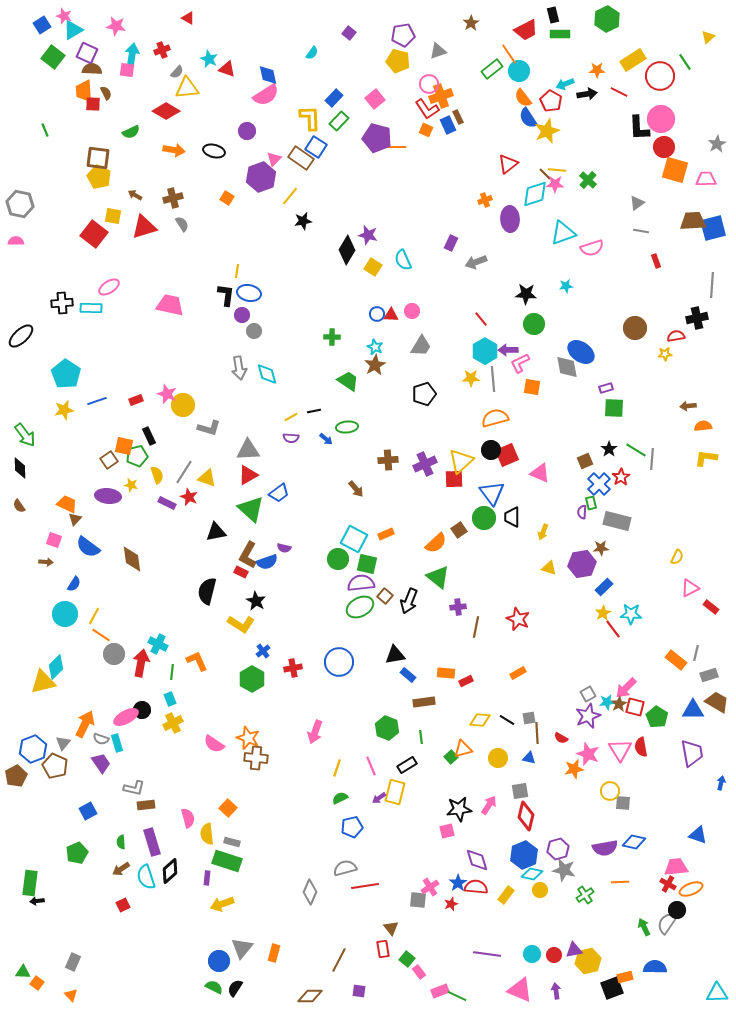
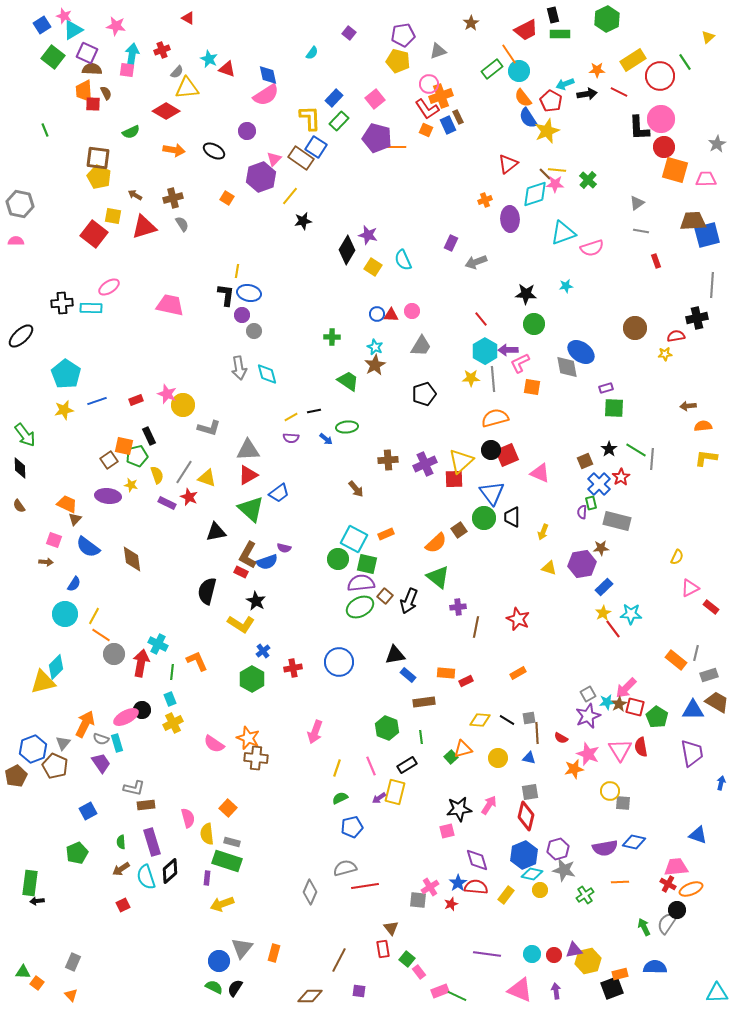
black ellipse at (214, 151): rotated 15 degrees clockwise
blue square at (713, 228): moved 6 px left, 7 px down
gray square at (520, 791): moved 10 px right, 1 px down
orange rectangle at (625, 977): moved 5 px left, 3 px up
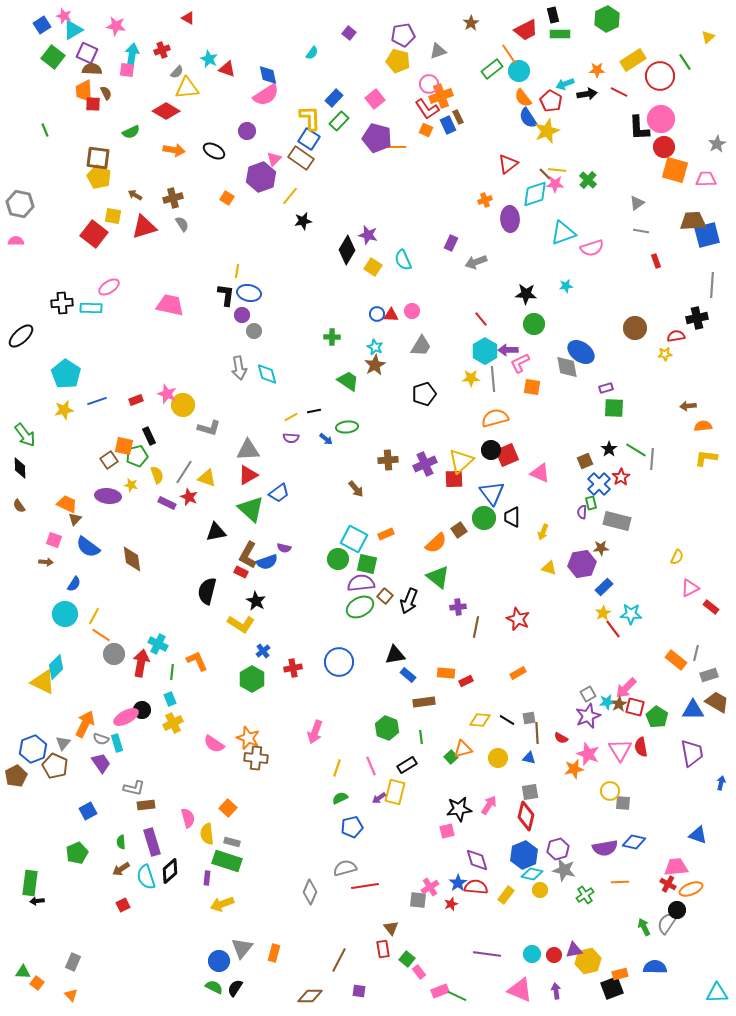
blue square at (316, 147): moved 7 px left, 8 px up
yellow triangle at (43, 682): rotated 40 degrees clockwise
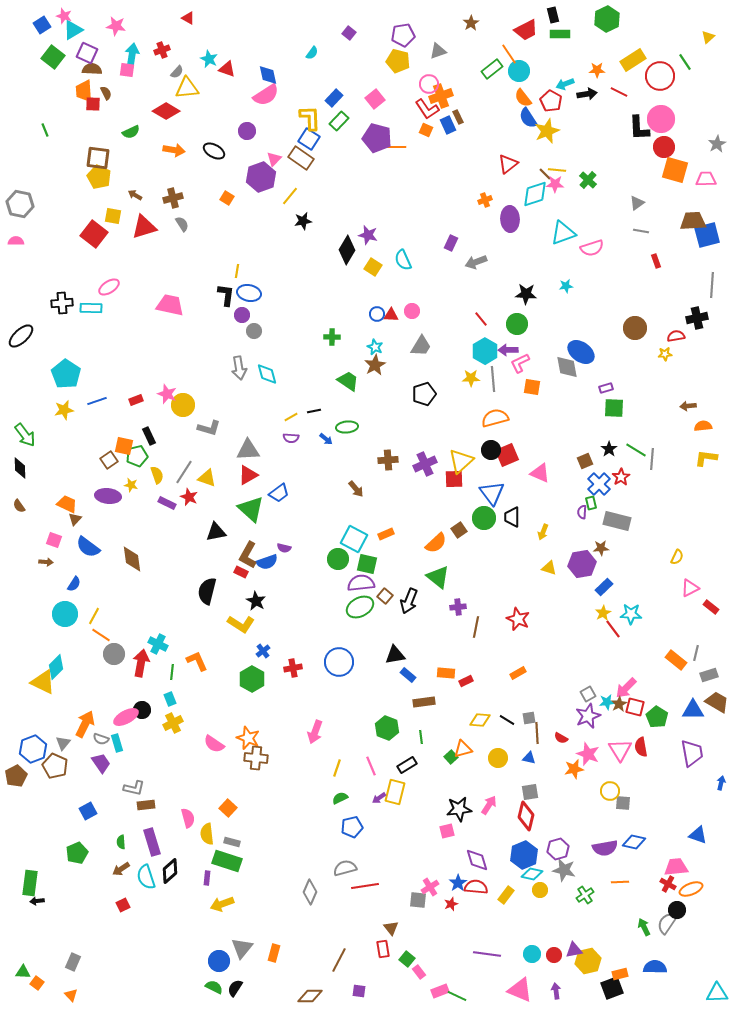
green circle at (534, 324): moved 17 px left
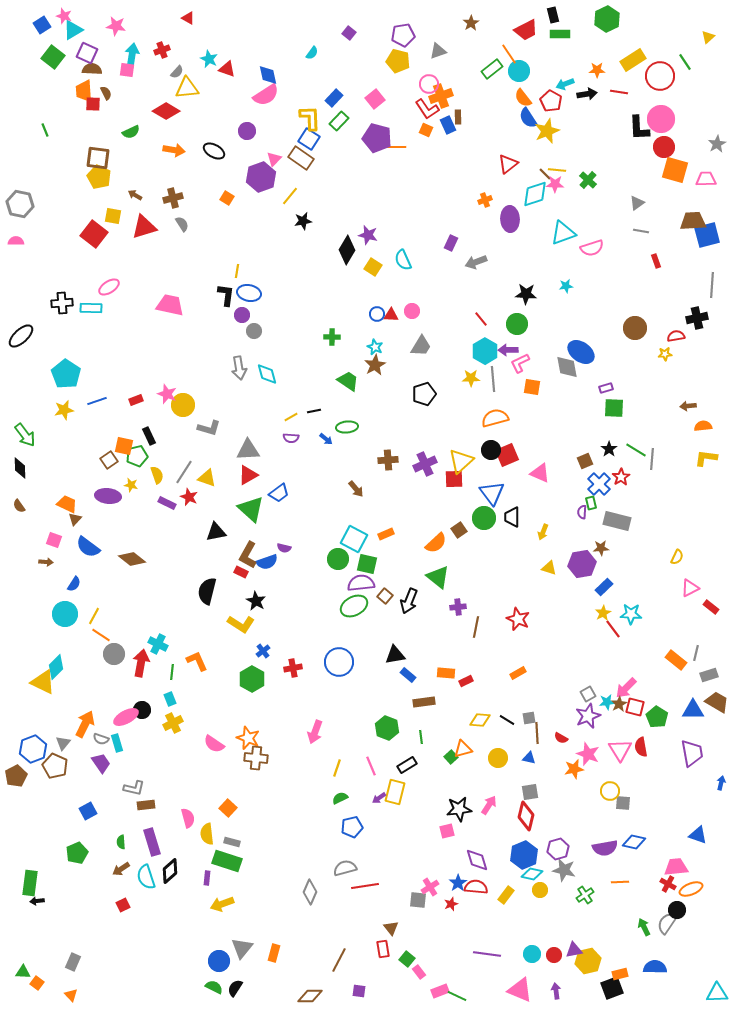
red line at (619, 92): rotated 18 degrees counterclockwise
brown rectangle at (458, 117): rotated 24 degrees clockwise
brown diamond at (132, 559): rotated 44 degrees counterclockwise
green ellipse at (360, 607): moved 6 px left, 1 px up
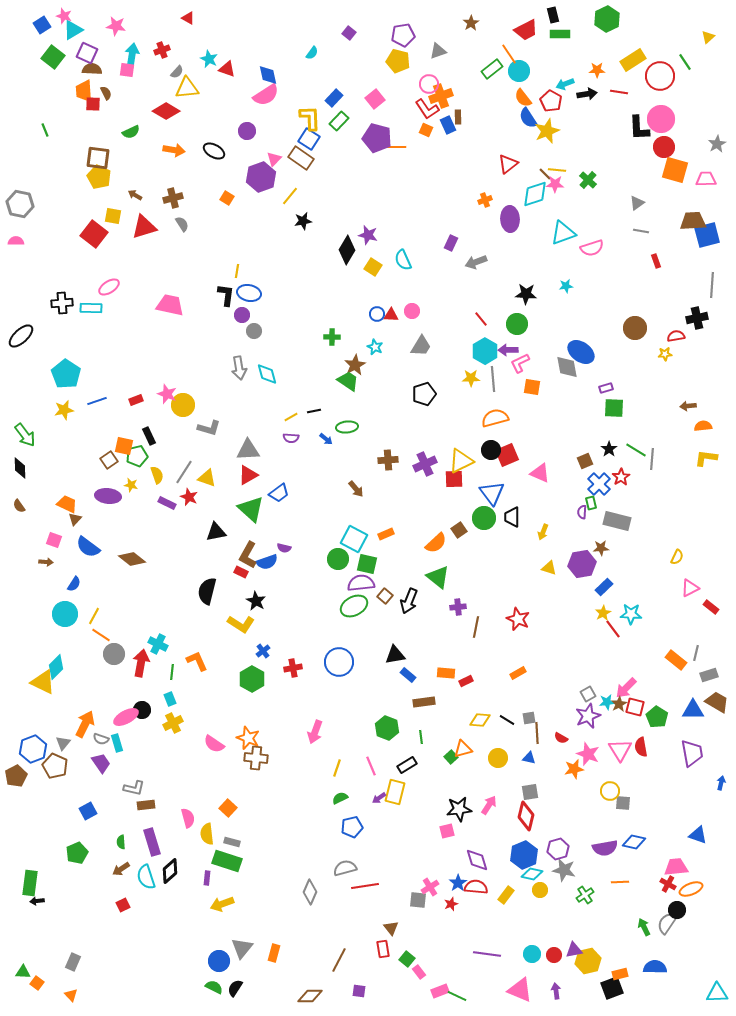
brown star at (375, 365): moved 20 px left
yellow triangle at (461, 461): rotated 16 degrees clockwise
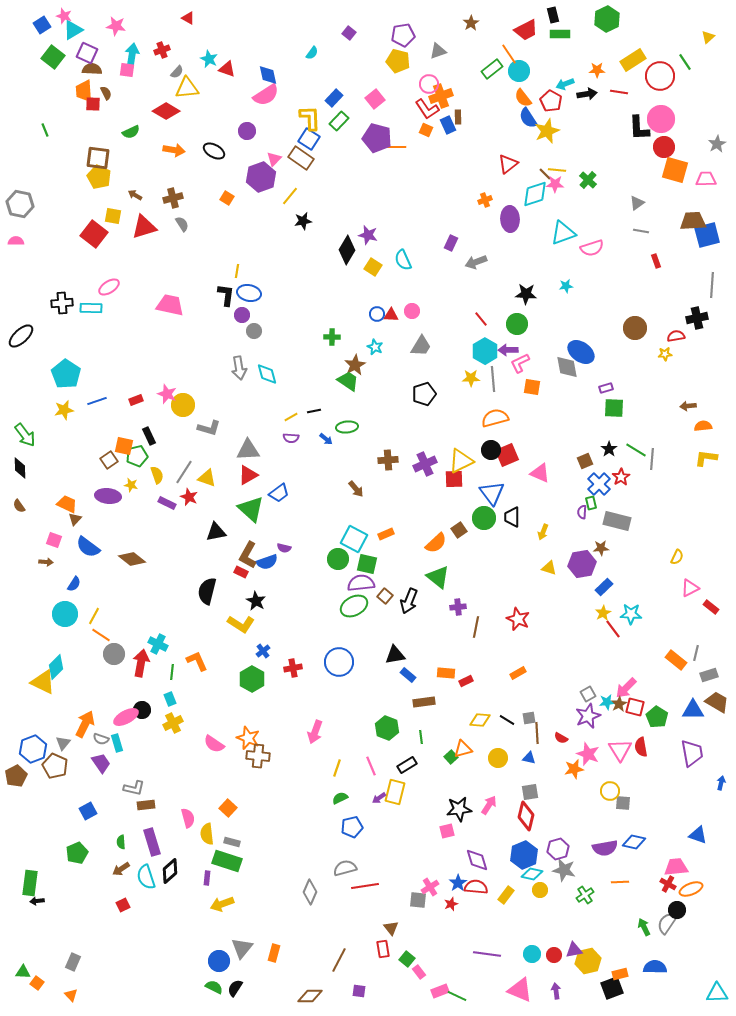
brown cross at (256, 758): moved 2 px right, 2 px up
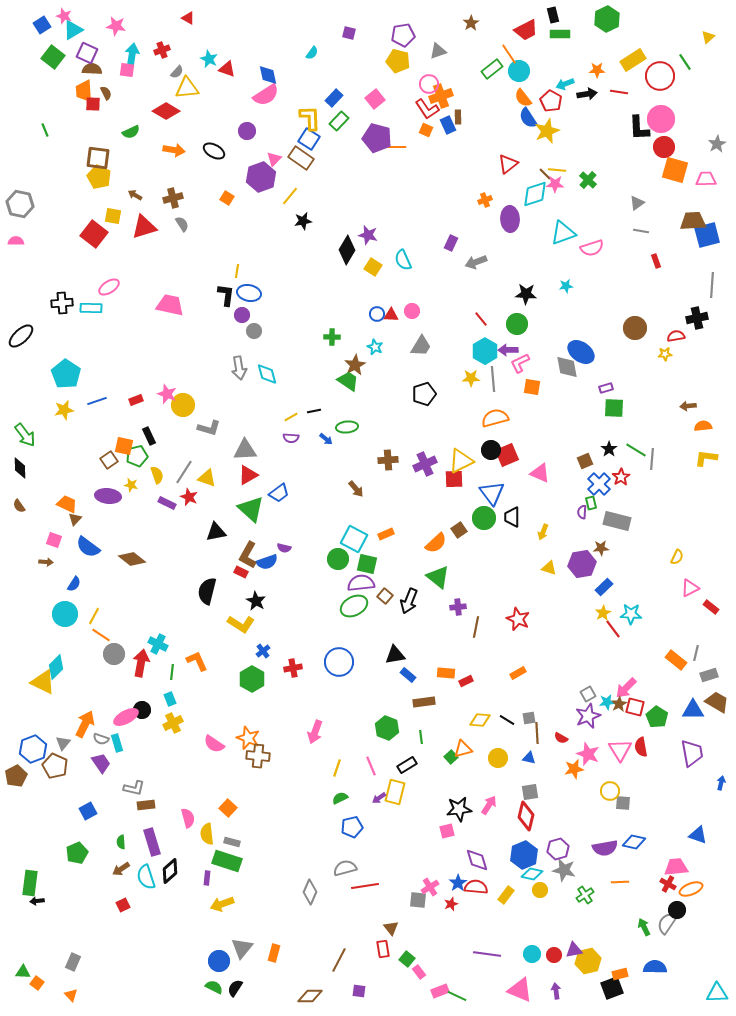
purple square at (349, 33): rotated 24 degrees counterclockwise
gray triangle at (248, 450): moved 3 px left
